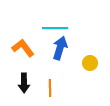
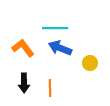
blue arrow: rotated 85 degrees counterclockwise
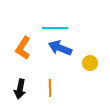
orange L-shape: rotated 110 degrees counterclockwise
black arrow: moved 4 px left, 6 px down; rotated 12 degrees clockwise
